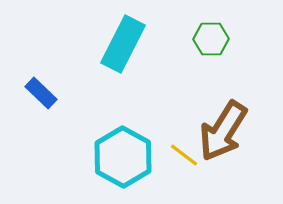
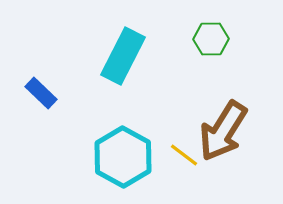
cyan rectangle: moved 12 px down
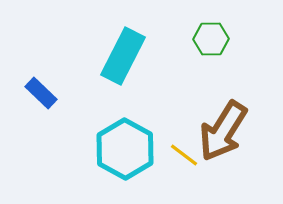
cyan hexagon: moved 2 px right, 8 px up
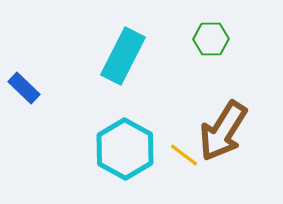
blue rectangle: moved 17 px left, 5 px up
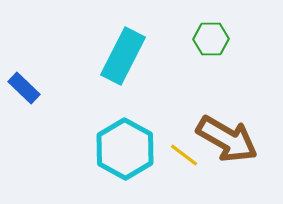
brown arrow: moved 4 px right, 8 px down; rotated 92 degrees counterclockwise
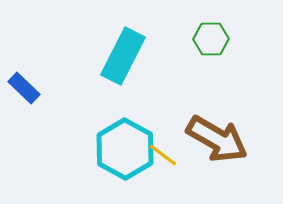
brown arrow: moved 10 px left
yellow line: moved 21 px left
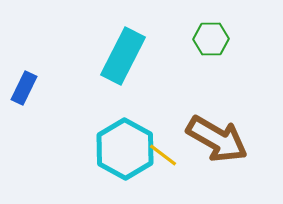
blue rectangle: rotated 72 degrees clockwise
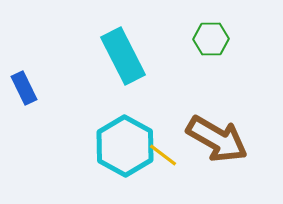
cyan rectangle: rotated 54 degrees counterclockwise
blue rectangle: rotated 52 degrees counterclockwise
cyan hexagon: moved 3 px up
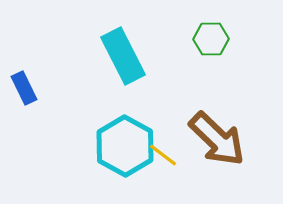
brown arrow: rotated 14 degrees clockwise
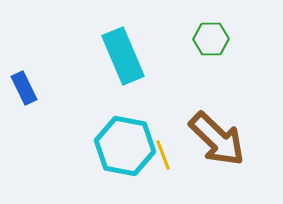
cyan rectangle: rotated 4 degrees clockwise
cyan hexagon: rotated 18 degrees counterclockwise
yellow line: rotated 32 degrees clockwise
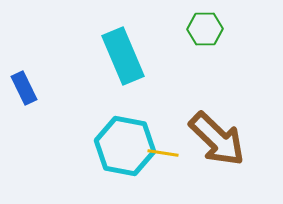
green hexagon: moved 6 px left, 10 px up
yellow line: moved 2 px up; rotated 60 degrees counterclockwise
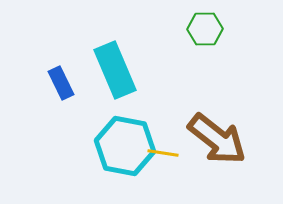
cyan rectangle: moved 8 px left, 14 px down
blue rectangle: moved 37 px right, 5 px up
brown arrow: rotated 6 degrees counterclockwise
